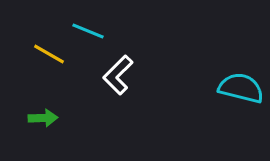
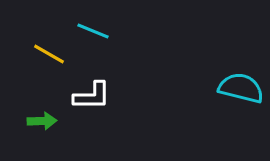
cyan line: moved 5 px right
white L-shape: moved 26 px left, 21 px down; rotated 135 degrees counterclockwise
green arrow: moved 1 px left, 3 px down
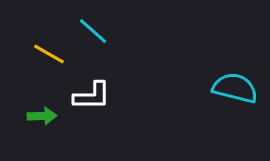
cyan line: rotated 20 degrees clockwise
cyan semicircle: moved 6 px left
green arrow: moved 5 px up
